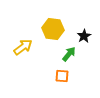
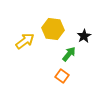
yellow arrow: moved 2 px right, 6 px up
orange square: rotated 32 degrees clockwise
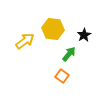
black star: moved 1 px up
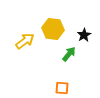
orange square: moved 12 px down; rotated 32 degrees counterclockwise
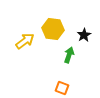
green arrow: moved 1 px down; rotated 21 degrees counterclockwise
orange square: rotated 16 degrees clockwise
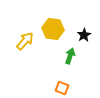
yellow arrow: rotated 12 degrees counterclockwise
green arrow: moved 1 px right, 1 px down
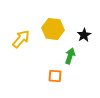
yellow arrow: moved 4 px left, 2 px up
orange square: moved 7 px left, 12 px up; rotated 16 degrees counterclockwise
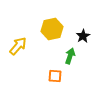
yellow hexagon: moved 1 px left; rotated 20 degrees counterclockwise
black star: moved 1 px left, 1 px down
yellow arrow: moved 3 px left, 7 px down
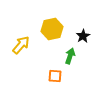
yellow arrow: moved 3 px right, 1 px up
